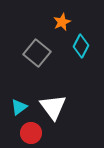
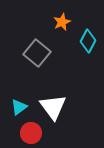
cyan diamond: moved 7 px right, 5 px up
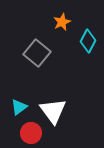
white triangle: moved 4 px down
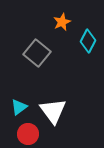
red circle: moved 3 px left, 1 px down
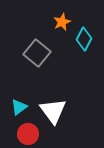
cyan diamond: moved 4 px left, 2 px up
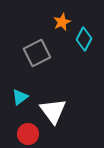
gray square: rotated 24 degrees clockwise
cyan triangle: moved 1 px right, 10 px up
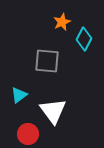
gray square: moved 10 px right, 8 px down; rotated 32 degrees clockwise
cyan triangle: moved 1 px left, 2 px up
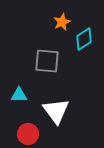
cyan diamond: rotated 30 degrees clockwise
cyan triangle: rotated 36 degrees clockwise
white triangle: moved 3 px right
